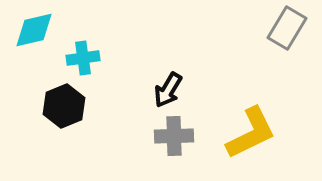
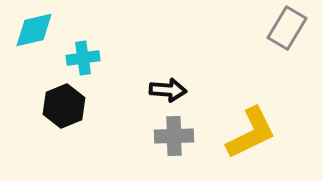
black arrow: rotated 117 degrees counterclockwise
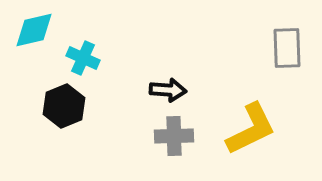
gray rectangle: moved 20 px down; rotated 33 degrees counterclockwise
cyan cross: rotated 32 degrees clockwise
yellow L-shape: moved 4 px up
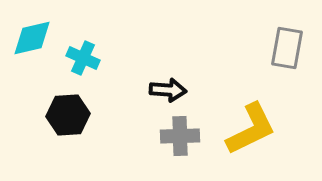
cyan diamond: moved 2 px left, 8 px down
gray rectangle: rotated 12 degrees clockwise
black hexagon: moved 4 px right, 9 px down; rotated 18 degrees clockwise
gray cross: moved 6 px right
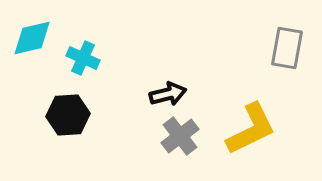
black arrow: moved 4 px down; rotated 18 degrees counterclockwise
gray cross: rotated 36 degrees counterclockwise
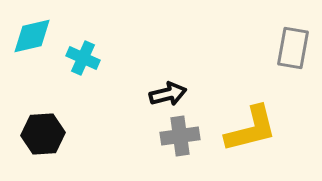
cyan diamond: moved 2 px up
gray rectangle: moved 6 px right
black hexagon: moved 25 px left, 19 px down
yellow L-shape: rotated 12 degrees clockwise
gray cross: rotated 30 degrees clockwise
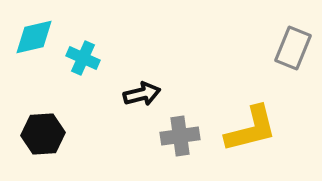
cyan diamond: moved 2 px right, 1 px down
gray rectangle: rotated 12 degrees clockwise
black arrow: moved 26 px left
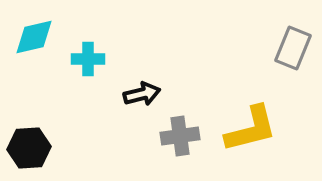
cyan cross: moved 5 px right, 1 px down; rotated 24 degrees counterclockwise
black hexagon: moved 14 px left, 14 px down
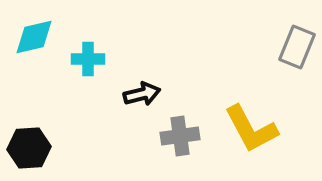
gray rectangle: moved 4 px right, 1 px up
yellow L-shape: rotated 76 degrees clockwise
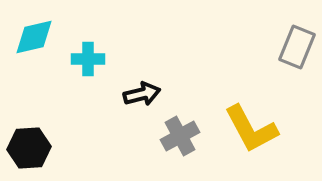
gray cross: rotated 21 degrees counterclockwise
